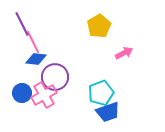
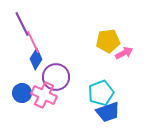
yellow pentagon: moved 9 px right, 15 px down; rotated 25 degrees clockwise
blue diamond: rotated 65 degrees counterclockwise
purple circle: moved 1 px right
pink cross: rotated 35 degrees counterclockwise
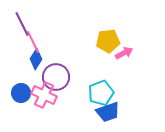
blue circle: moved 1 px left
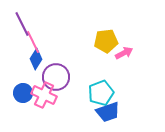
yellow pentagon: moved 2 px left
blue circle: moved 2 px right
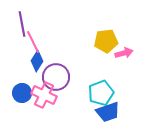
purple line: rotated 15 degrees clockwise
pink arrow: rotated 12 degrees clockwise
blue diamond: moved 1 px right, 2 px down
blue circle: moved 1 px left
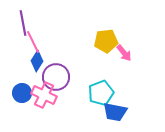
purple line: moved 1 px right, 1 px up
pink arrow: rotated 66 degrees clockwise
blue trapezoid: moved 7 px right; rotated 30 degrees clockwise
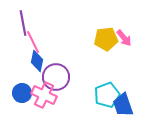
yellow pentagon: moved 2 px up
pink arrow: moved 15 px up
blue diamond: rotated 20 degrees counterclockwise
cyan pentagon: moved 6 px right, 2 px down
blue trapezoid: moved 8 px right, 7 px up; rotated 60 degrees clockwise
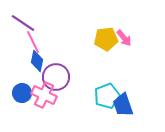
purple line: rotated 45 degrees counterclockwise
cyan pentagon: moved 1 px down
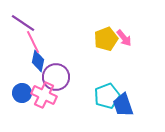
yellow pentagon: rotated 15 degrees counterclockwise
blue diamond: moved 1 px right
